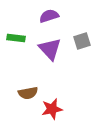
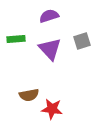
green rectangle: moved 1 px down; rotated 12 degrees counterclockwise
brown semicircle: moved 1 px right, 2 px down
red star: rotated 20 degrees clockwise
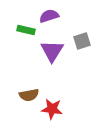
green rectangle: moved 10 px right, 9 px up; rotated 18 degrees clockwise
purple triangle: moved 2 px right, 2 px down; rotated 15 degrees clockwise
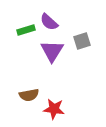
purple semicircle: moved 6 px down; rotated 120 degrees counterclockwise
green rectangle: rotated 30 degrees counterclockwise
red star: moved 2 px right
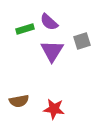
green rectangle: moved 1 px left, 1 px up
brown semicircle: moved 10 px left, 6 px down
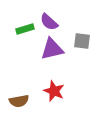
gray square: rotated 24 degrees clockwise
purple triangle: moved 2 px up; rotated 45 degrees clockwise
red star: moved 18 px up; rotated 15 degrees clockwise
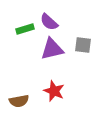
gray square: moved 1 px right, 4 px down
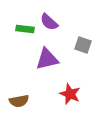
green rectangle: rotated 24 degrees clockwise
gray square: rotated 12 degrees clockwise
purple triangle: moved 5 px left, 10 px down
red star: moved 16 px right, 3 px down
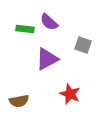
purple triangle: rotated 15 degrees counterclockwise
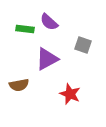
brown semicircle: moved 16 px up
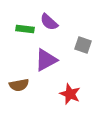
purple triangle: moved 1 px left, 1 px down
